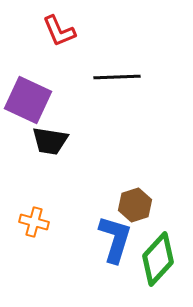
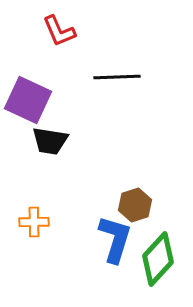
orange cross: rotated 16 degrees counterclockwise
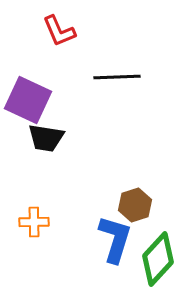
black trapezoid: moved 4 px left, 3 px up
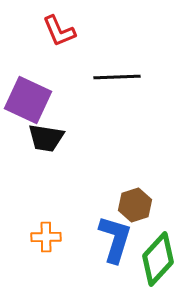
orange cross: moved 12 px right, 15 px down
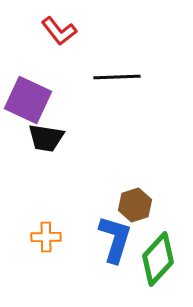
red L-shape: rotated 15 degrees counterclockwise
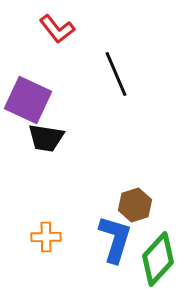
red L-shape: moved 2 px left, 2 px up
black line: moved 1 px left, 3 px up; rotated 69 degrees clockwise
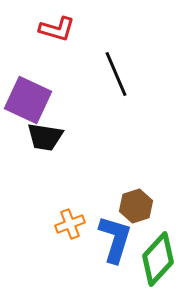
red L-shape: rotated 36 degrees counterclockwise
black trapezoid: moved 1 px left, 1 px up
brown hexagon: moved 1 px right, 1 px down
orange cross: moved 24 px right, 13 px up; rotated 20 degrees counterclockwise
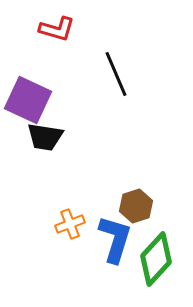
green diamond: moved 2 px left
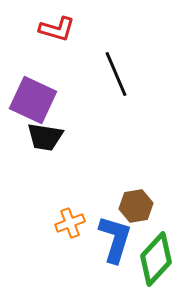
purple square: moved 5 px right
brown hexagon: rotated 8 degrees clockwise
orange cross: moved 1 px up
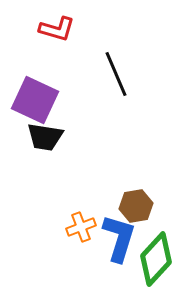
purple square: moved 2 px right
orange cross: moved 11 px right, 4 px down
blue L-shape: moved 4 px right, 1 px up
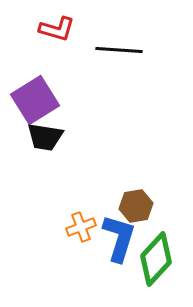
black line: moved 3 px right, 24 px up; rotated 63 degrees counterclockwise
purple square: rotated 33 degrees clockwise
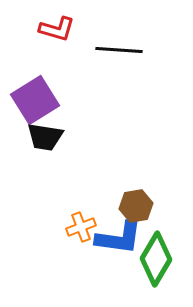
blue L-shape: rotated 81 degrees clockwise
green diamond: rotated 12 degrees counterclockwise
